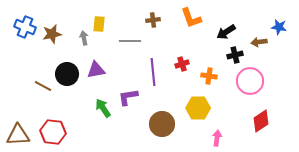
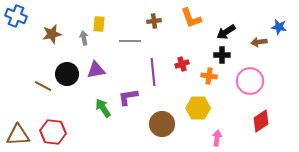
brown cross: moved 1 px right, 1 px down
blue cross: moved 9 px left, 11 px up
black cross: moved 13 px left; rotated 14 degrees clockwise
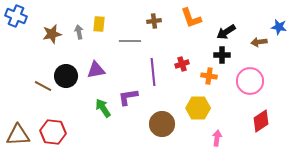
gray arrow: moved 5 px left, 6 px up
black circle: moved 1 px left, 2 px down
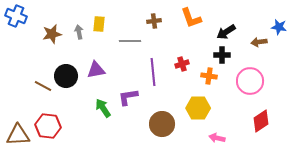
red hexagon: moved 5 px left, 6 px up
pink arrow: rotated 84 degrees counterclockwise
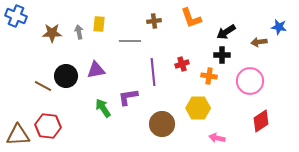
brown star: moved 1 px up; rotated 12 degrees clockwise
